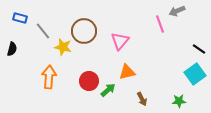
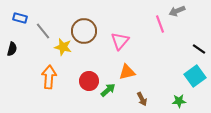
cyan square: moved 2 px down
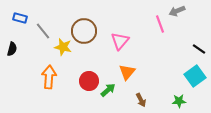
orange triangle: rotated 36 degrees counterclockwise
brown arrow: moved 1 px left, 1 px down
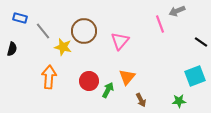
black line: moved 2 px right, 7 px up
orange triangle: moved 5 px down
cyan square: rotated 15 degrees clockwise
green arrow: rotated 21 degrees counterclockwise
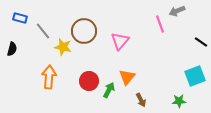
green arrow: moved 1 px right
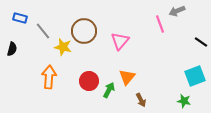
green star: moved 5 px right; rotated 16 degrees clockwise
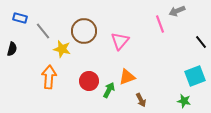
black line: rotated 16 degrees clockwise
yellow star: moved 1 px left, 2 px down
orange triangle: rotated 30 degrees clockwise
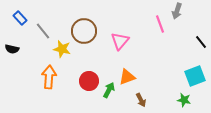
gray arrow: rotated 49 degrees counterclockwise
blue rectangle: rotated 32 degrees clockwise
black semicircle: rotated 88 degrees clockwise
green star: moved 1 px up
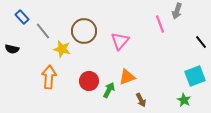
blue rectangle: moved 2 px right, 1 px up
green star: rotated 16 degrees clockwise
